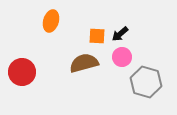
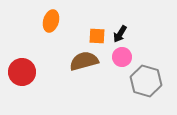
black arrow: rotated 18 degrees counterclockwise
brown semicircle: moved 2 px up
gray hexagon: moved 1 px up
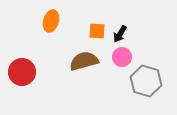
orange square: moved 5 px up
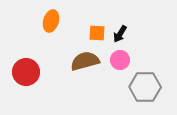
orange square: moved 2 px down
pink circle: moved 2 px left, 3 px down
brown semicircle: moved 1 px right
red circle: moved 4 px right
gray hexagon: moved 1 px left, 6 px down; rotated 16 degrees counterclockwise
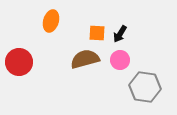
brown semicircle: moved 2 px up
red circle: moved 7 px left, 10 px up
gray hexagon: rotated 8 degrees clockwise
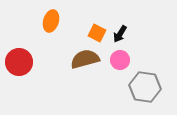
orange square: rotated 24 degrees clockwise
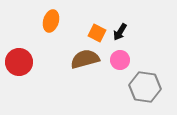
black arrow: moved 2 px up
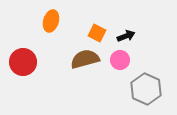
black arrow: moved 6 px right, 4 px down; rotated 144 degrees counterclockwise
red circle: moved 4 px right
gray hexagon: moved 1 px right, 2 px down; rotated 16 degrees clockwise
